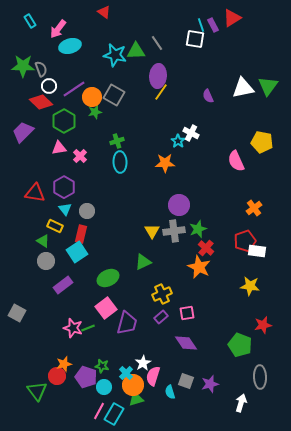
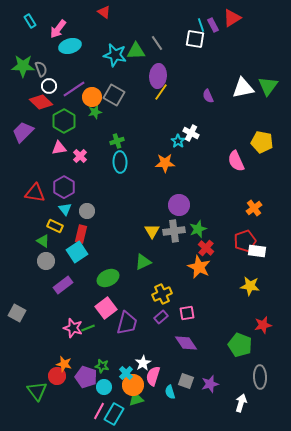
orange star at (64, 364): rotated 28 degrees clockwise
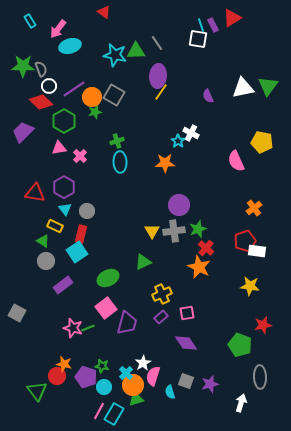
white square at (195, 39): moved 3 px right
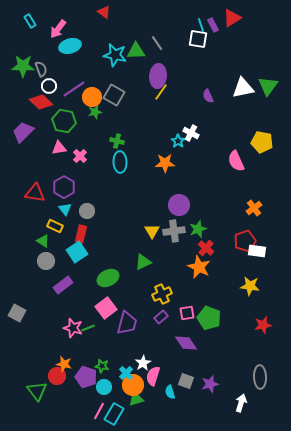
green hexagon at (64, 121): rotated 20 degrees counterclockwise
green cross at (117, 141): rotated 32 degrees clockwise
green pentagon at (240, 345): moved 31 px left, 27 px up
